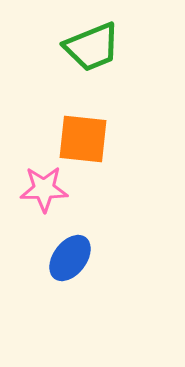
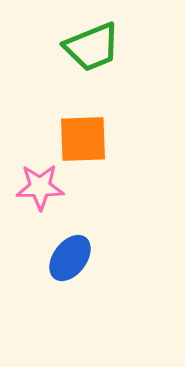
orange square: rotated 8 degrees counterclockwise
pink star: moved 4 px left, 2 px up
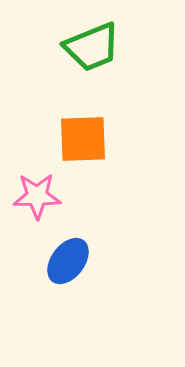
pink star: moved 3 px left, 9 px down
blue ellipse: moved 2 px left, 3 px down
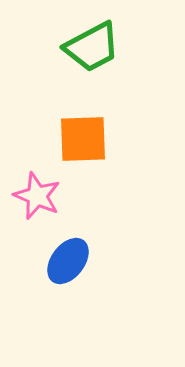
green trapezoid: rotated 6 degrees counterclockwise
pink star: rotated 24 degrees clockwise
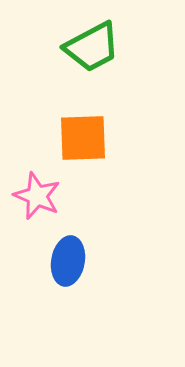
orange square: moved 1 px up
blue ellipse: rotated 27 degrees counterclockwise
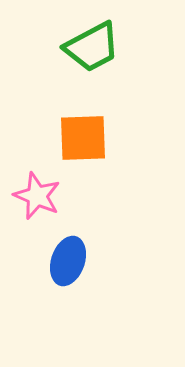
blue ellipse: rotated 9 degrees clockwise
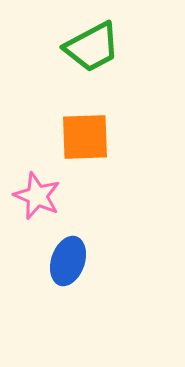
orange square: moved 2 px right, 1 px up
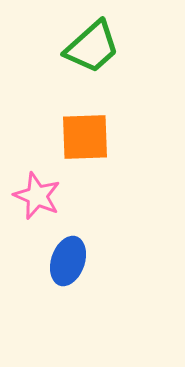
green trapezoid: rotated 14 degrees counterclockwise
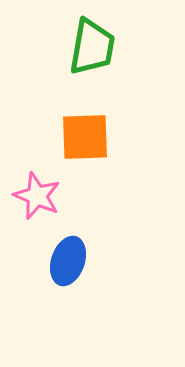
green trapezoid: rotated 38 degrees counterclockwise
